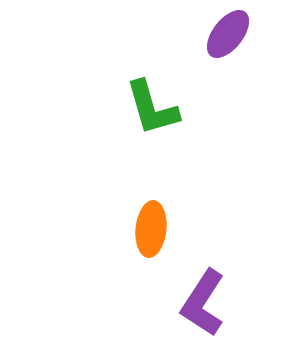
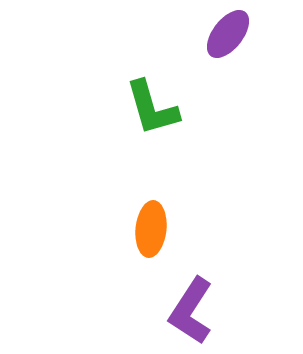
purple L-shape: moved 12 px left, 8 px down
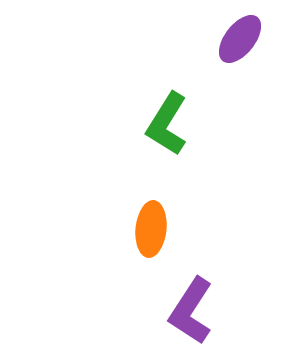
purple ellipse: moved 12 px right, 5 px down
green L-shape: moved 15 px right, 16 px down; rotated 48 degrees clockwise
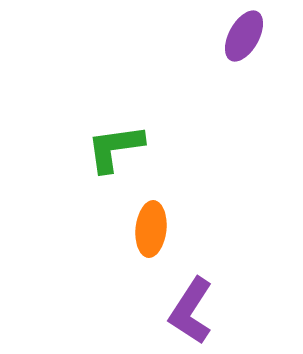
purple ellipse: moved 4 px right, 3 px up; rotated 9 degrees counterclockwise
green L-shape: moved 52 px left, 24 px down; rotated 50 degrees clockwise
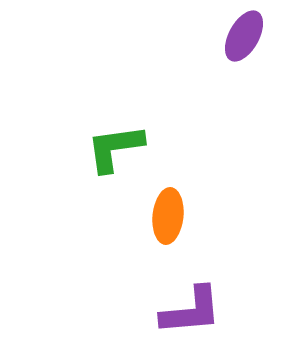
orange ellipse: moved 17 px right, 13 px up
purple L-shape: rotated 128 degrees counterclockwise
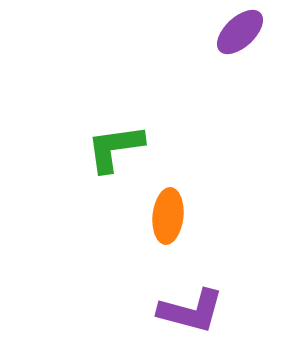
purple ellipse: moved 4 px left, 4 px up; rotated 18 degrees clockwise
purple L-shape: rotated 20 degrees clockwise
